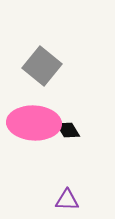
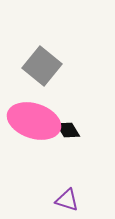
pink ellipse: moved 2 px up; rotated 15 degrees clockwise
purple triangle: rotated 15 degrees clockwise
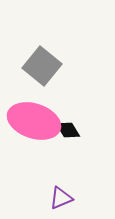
purple triangle: moved 6 px left, 2 px up; rotated 40 degrees counterclockwise
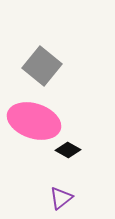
black diamond: moved 20 px down; rotated 30 degrees counterclockwise
purple triangle: rotated 15 degrees counterclockwise
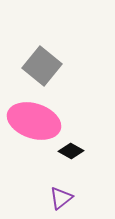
black diamond: moved 3 px right, 1 px down
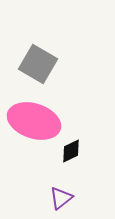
gray square: moved 4 px left, 2 px up; rotated 9 degrees counterclockwise
black diamond: rotated 55 degrees counterclockwise
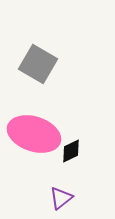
pink ellipse: moved 13 px down
